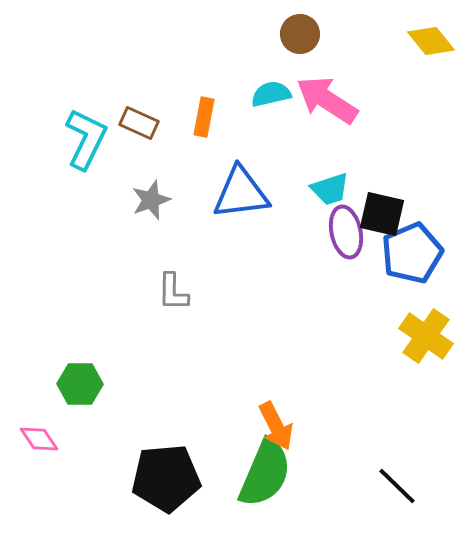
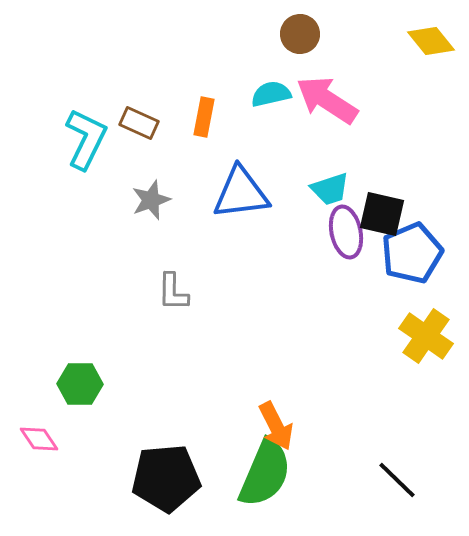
black line: moved 6 px up
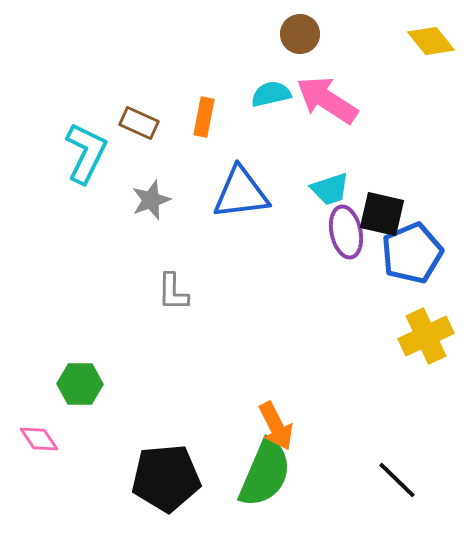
cyan L-shape: moved 14 px down
yellow cross: rotated 30 degrees clockwise
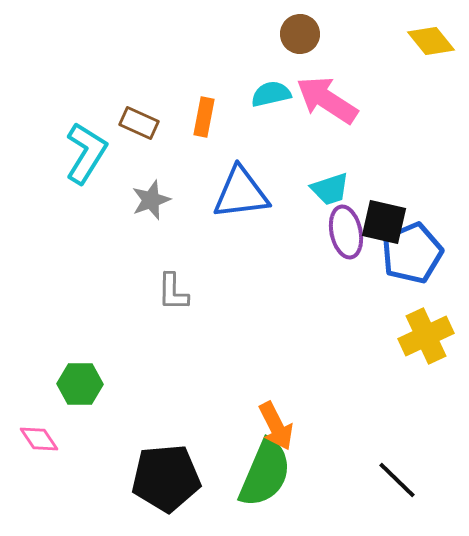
cyan L-shape: rotated 6 degrees clockwise
black square: moved 2 px right, 8 px down
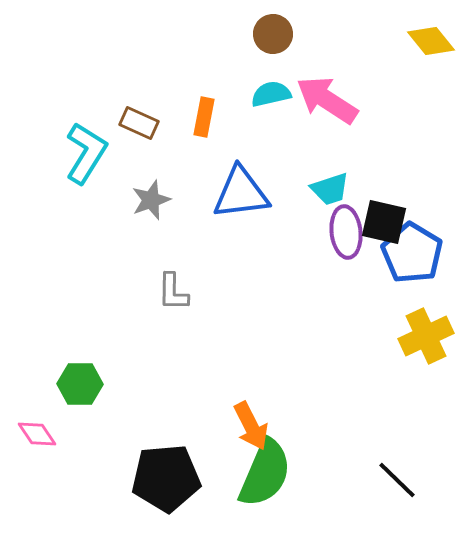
brown circle: moved 27 px left
purple ellipse: rotated 6 degrees clockwise
blue pentagon: rotated 18 degrees counterclockwise
orange arrow: moved 25 px left
pink diamond: moved 2 px left, 5 px up
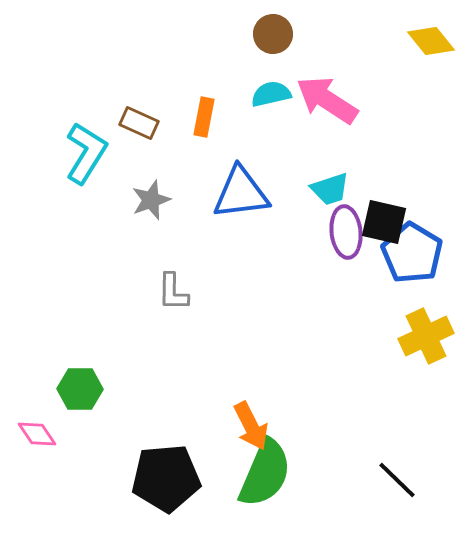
green hexagon: moved 5 px down
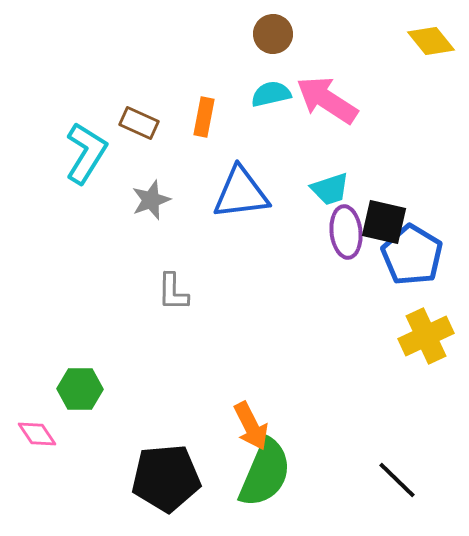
blue pentagon: moved 2 px down
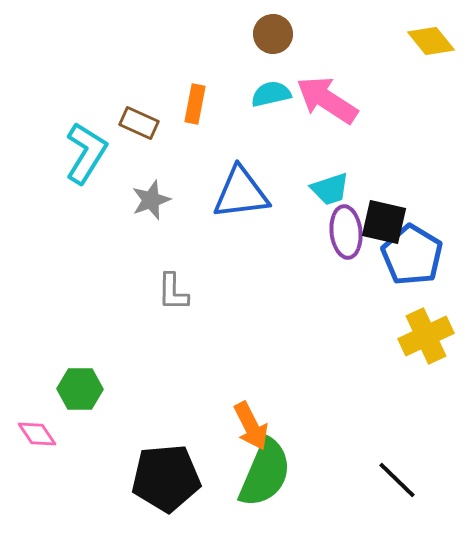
orange rectangle: moved 9 px left, 13 px up
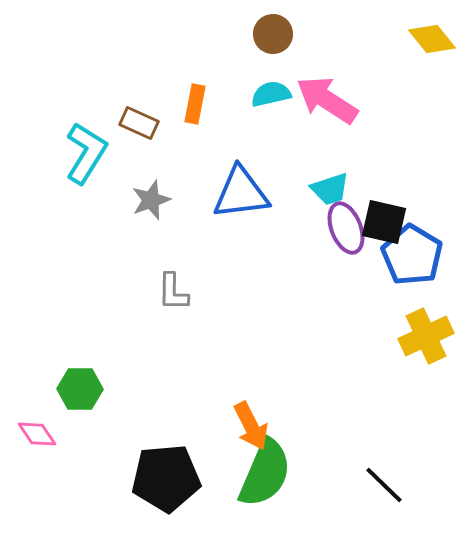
yellow diamond: moved 1 px right, 2 px up
purple ellipse: moved 4 px up; rotated 15 degrees counterclockwise
black line: moved 13 px left, 5 px down
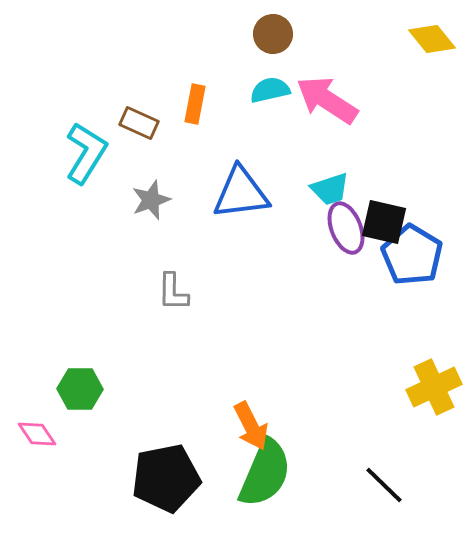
cyan semicircle: moved 1 px left, 4 px up
yellow cross: moved 8 px right, 51 px down
black pentagon: rotated 6 degrees counterclockwise
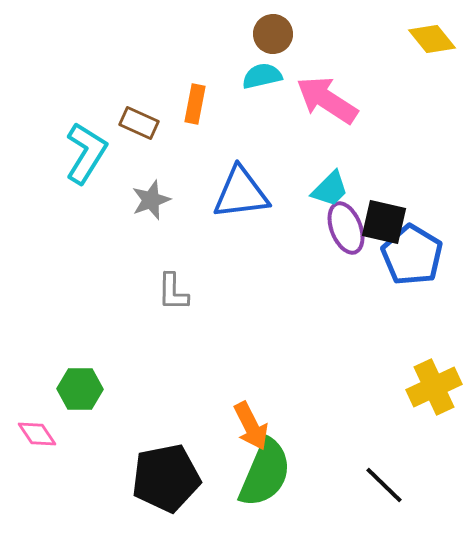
cyan semicircle: moved 8 px left, 14 px up
cyan trapezoid: rotated 27 degrees counterclockwise
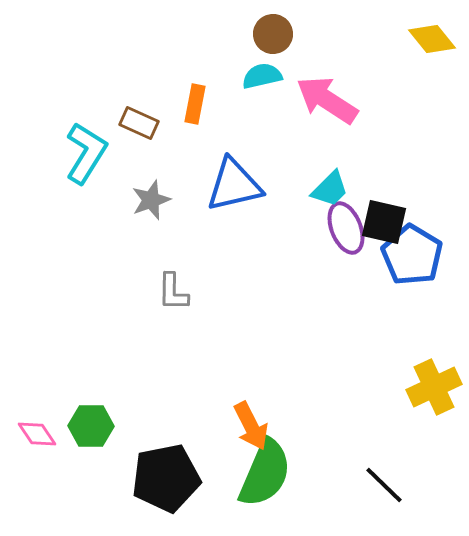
blue triangle: moved 7 px left, 8 px up; rotated 6 degrees counterclockwise
green hexagon: moved 11 px right, 37 px down
